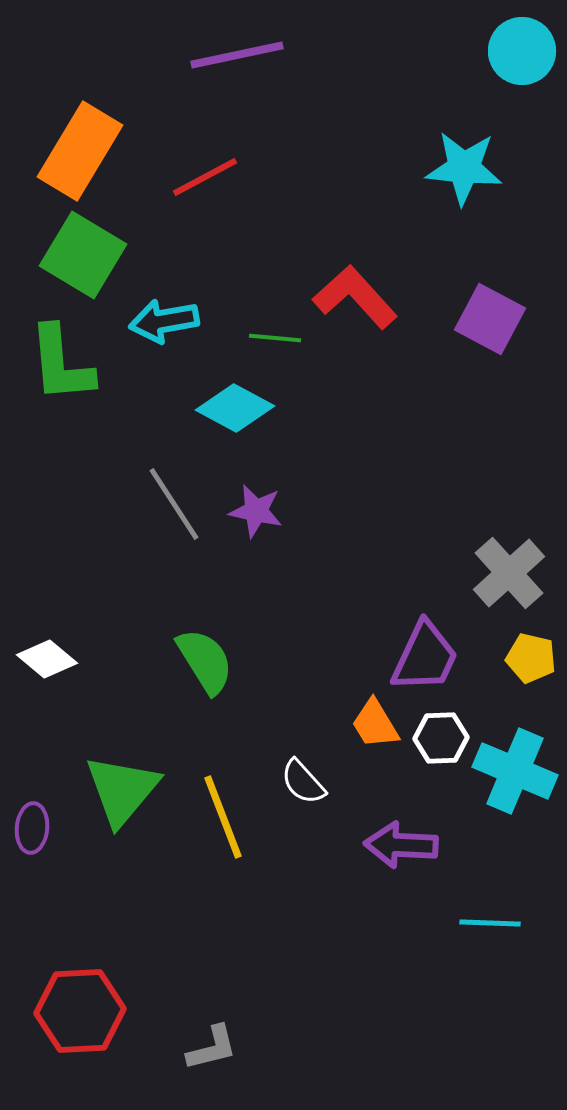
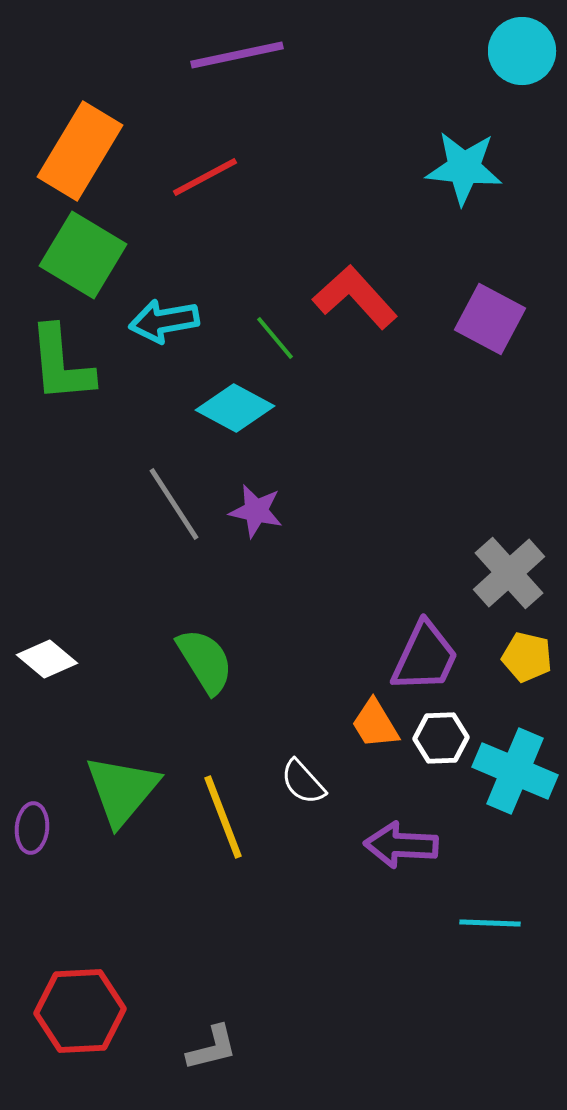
green line: rotated 45 degrees clockwise
yellow pentagon: moved 4 px left, 1 px up
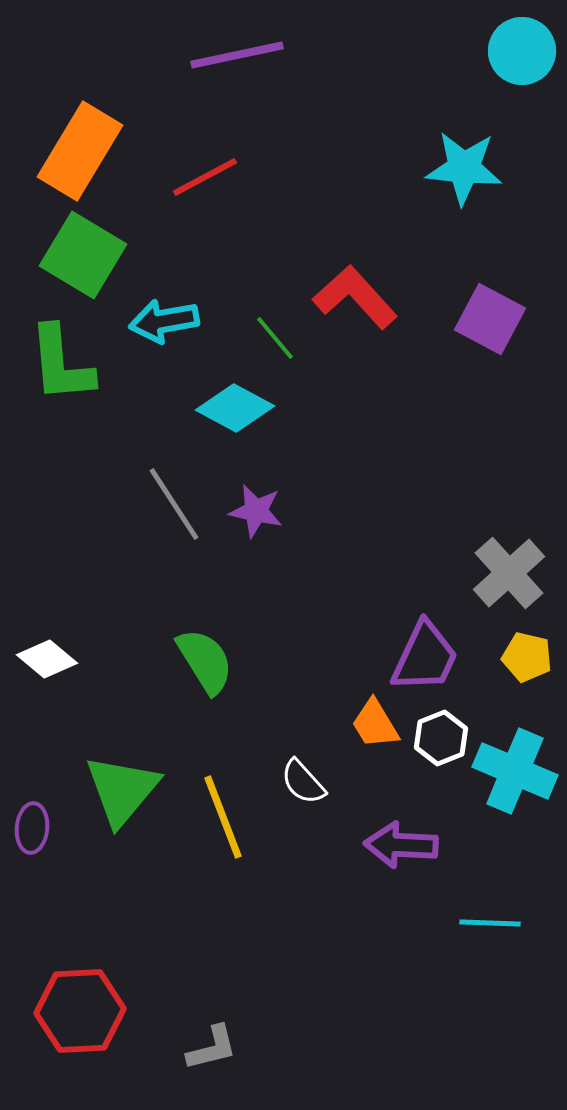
white hexagon: rotated 20 degrees counterclockwise
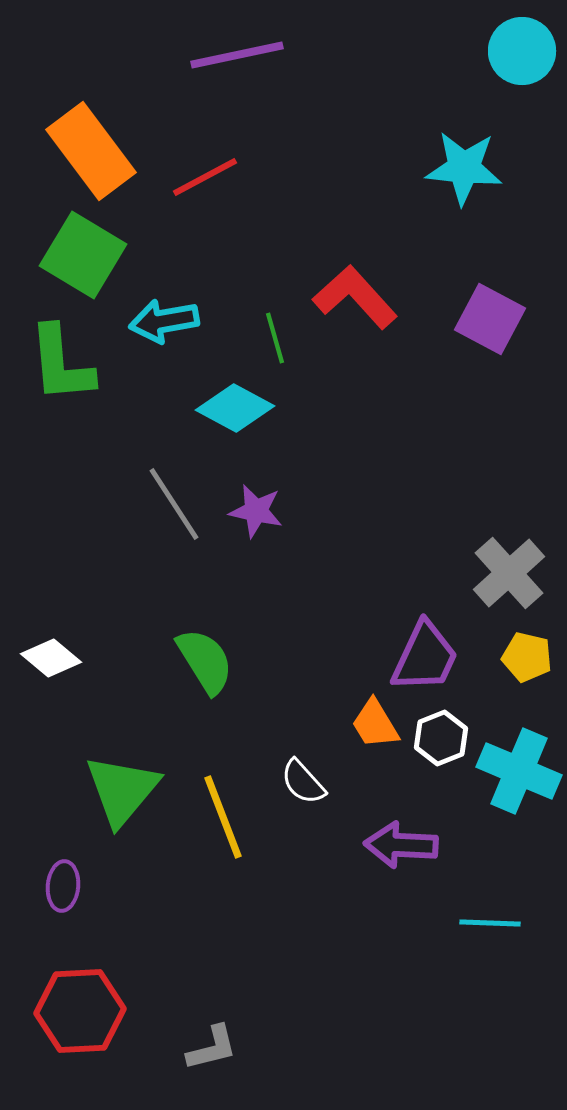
orange rectangle: moved 11 px right; rotated 68 degrees counterclockwise
green line: rotated 24 degrees clockwise
white diamond: moved 4 px right, 1 px up
cyan cross: moved 4 px right
purple ellipse: moved 31 px right, 58 px down
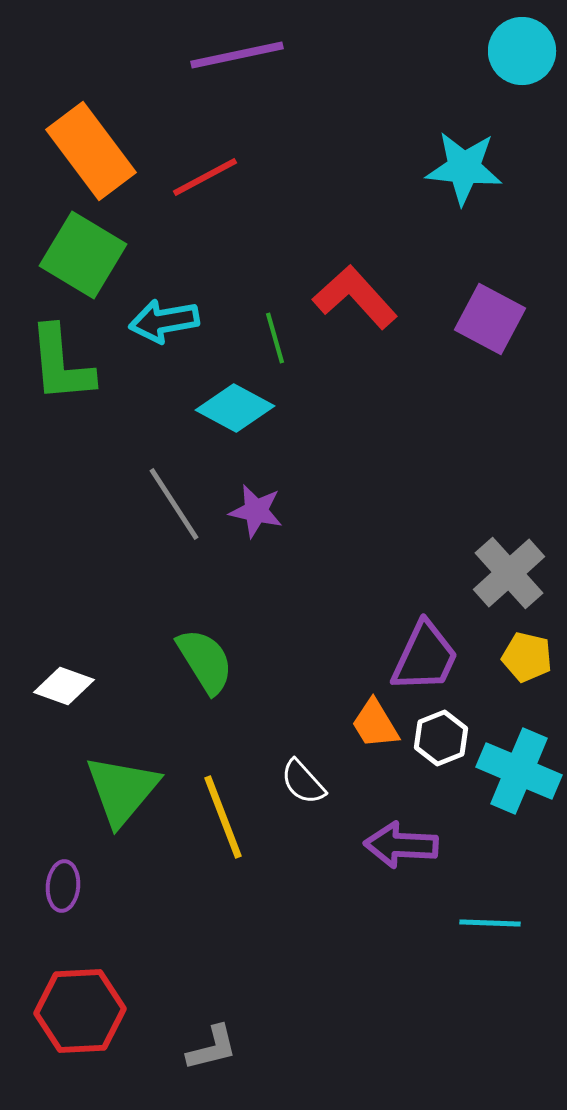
white diamond: moved 13 px right, 28 px down; rotated 20 degrees counterclockwise
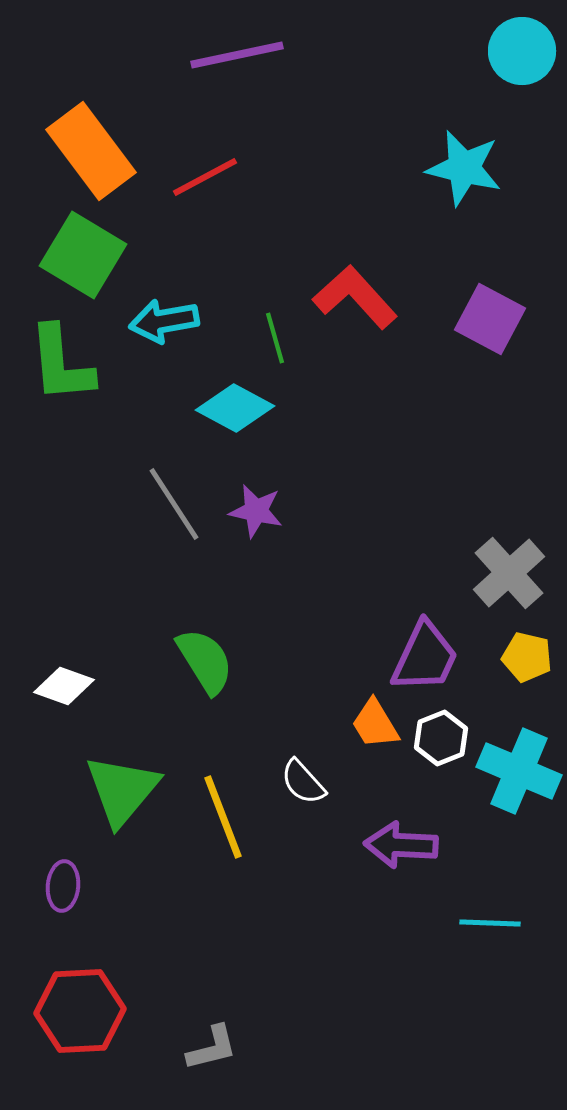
cyan star: rotated 8 degrees clockwise
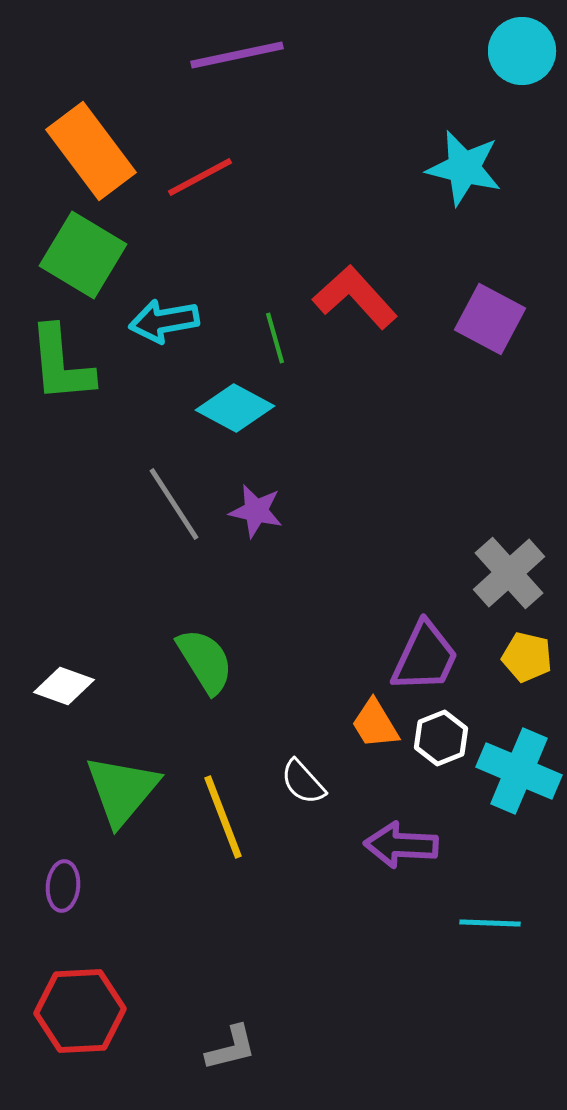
red line: moved 5 px left
gray L-shape: moved 19 px right
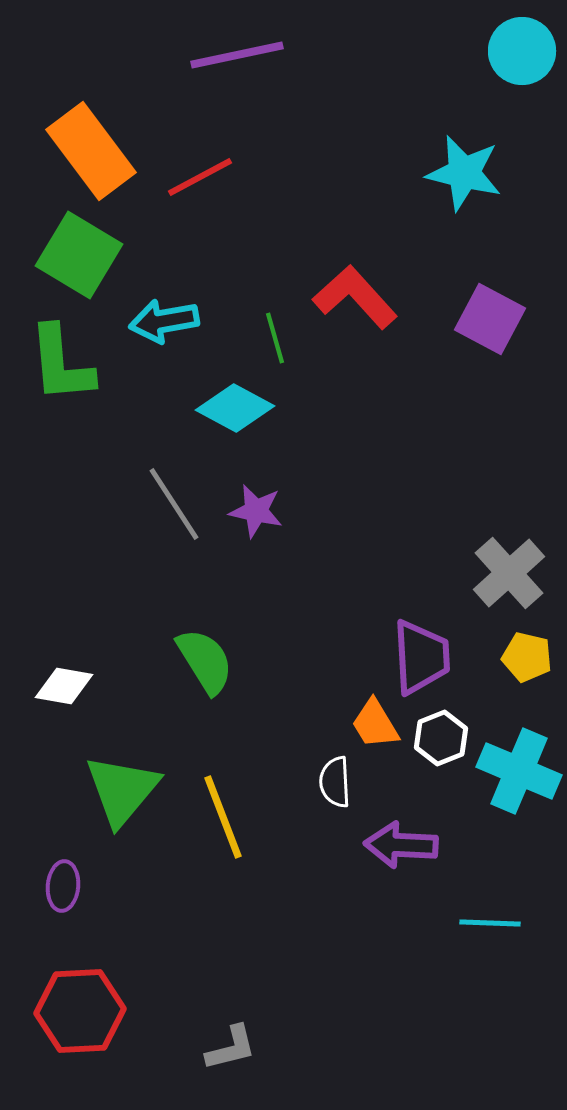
cyan star: moved 5 px down
green square: moved 4 px left
purple trapezoid: moved 4 px left; rotated 28 degrees counterclockwise
white diamond: rotated 10 degrees counterclockwise
white semicircle: moved 32 px right; rotated 39 degrees clockwise
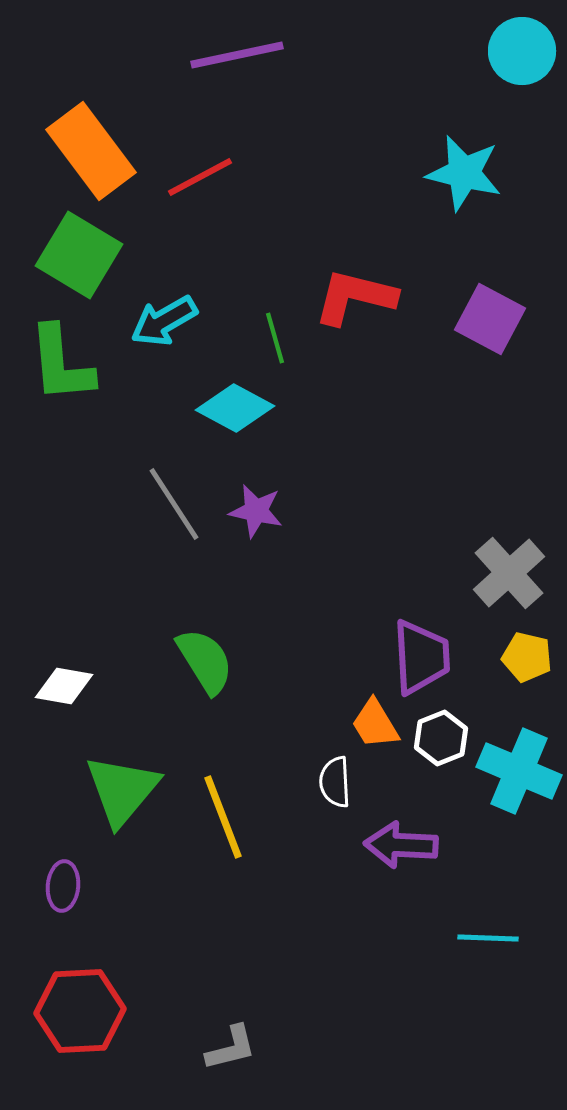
red L-shape: rotated 34 degrees counterclockwise
cyan arrow: rotated 20 degrees counterclockwise
cyan line: moved 2 px left, 15 px down
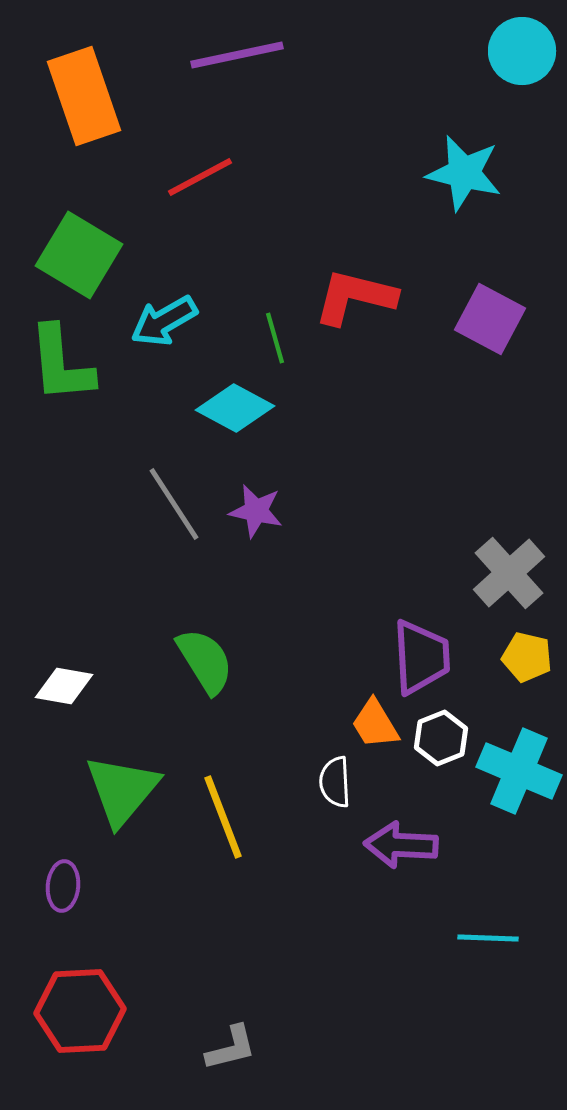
orange rectangle: moved 7 px left, 55 px up; rotated 18 degrees clockwise
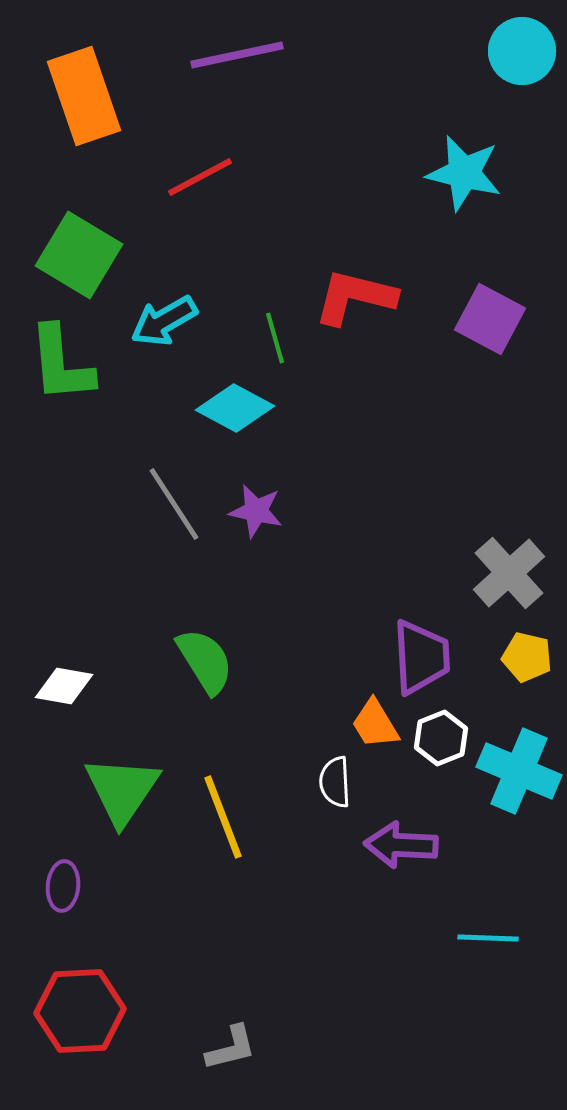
green triangle: rotated 6 degrees counterclockwise
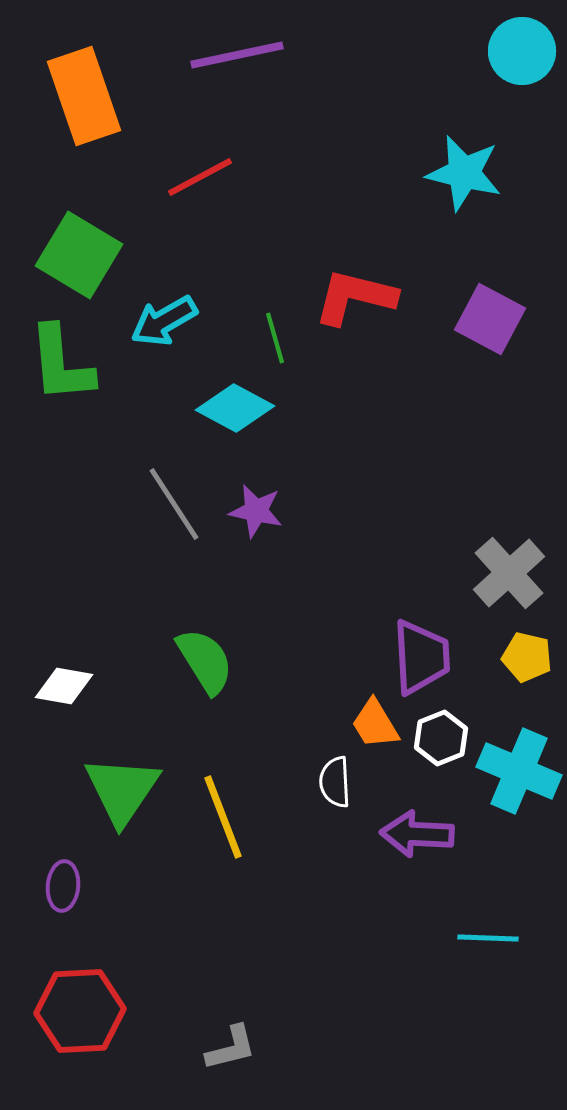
purple arrow: moved 16 px right, 11 px up
